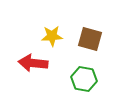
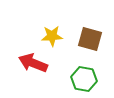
red arrow: rotated 16 degrees clockwise
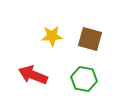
red arrow: moved 12 px down
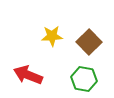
brown square: moved 1 px left, 3 px down; rotated 30 degrees clockwise
red arrow: moved 5 px left
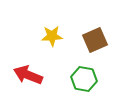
brown square: moved 6 px right, 2 px up; rotated 20 degrees clockwise
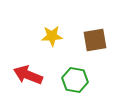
brown square: rotated 15 degrees clockwise
green hexagon: moved 9 px left, 1 px down
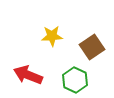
brown square: moved 3 px left, 7 px down; rotated 25 degrees counterclockwise
green hexagon: rotated 15 degrees clockwise
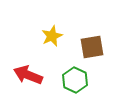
yellow star: rotated 20 degrees counterclockwise
brown square: rotated 25 degrees clockwise
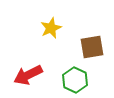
yellow star: moved 1 px left, 8 px up
red arrow: rotated 48 degrees counterclockwise
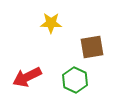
yellow star: moved 5 px up; rotated 25 degrees clockwise
red arrow: moved 1 px left, 2 px down
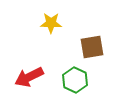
red arrow: moved 2 px right
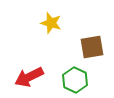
yellow star: rotated 15 degrees clockwise
